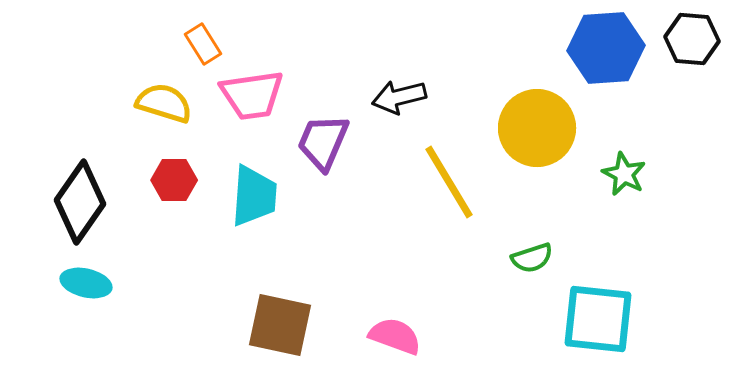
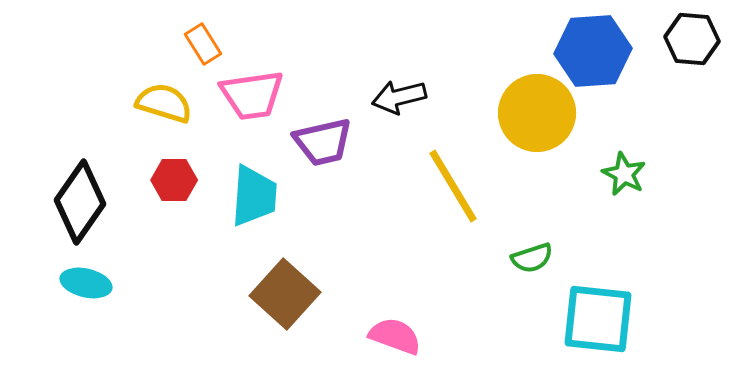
blue hexagon: moved 13 px left, 3 px down
yellow circle: moved 15 px up
purple trapezoid: rotated 126 degrees counterclockwise
yellow line: moved 4 px right, 4 px down
brown square: moved 5 px right, 31 px up; rotated 30 degrees clockwise
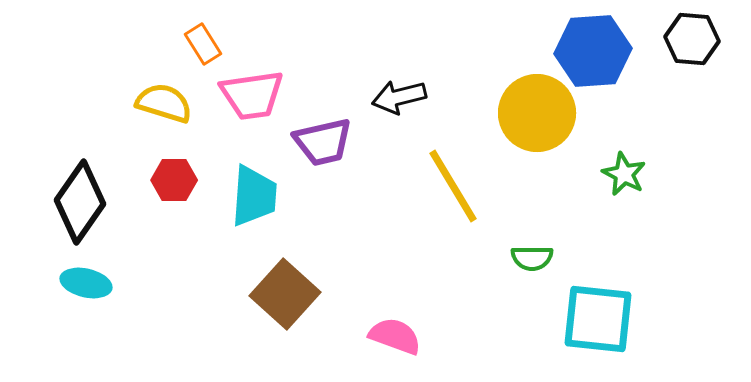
green semicircle: rotated 18 degrees clockwise
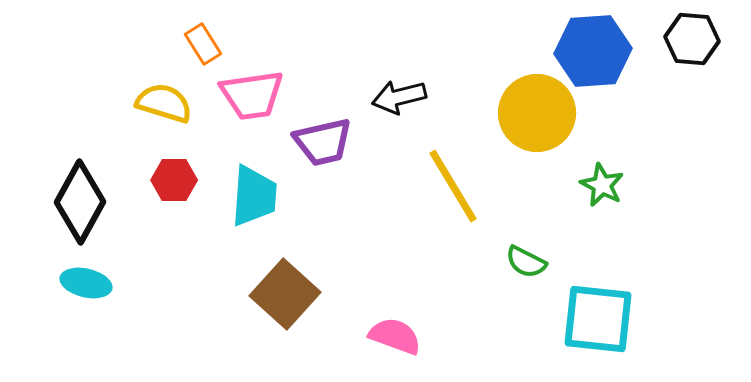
green star: moved 22 px left, 11 px down
black diamond: rotated 6 degrees counterclockwise
green semicircle: moved 6 px left, 4 px down; rotated 27 degrees clockwise
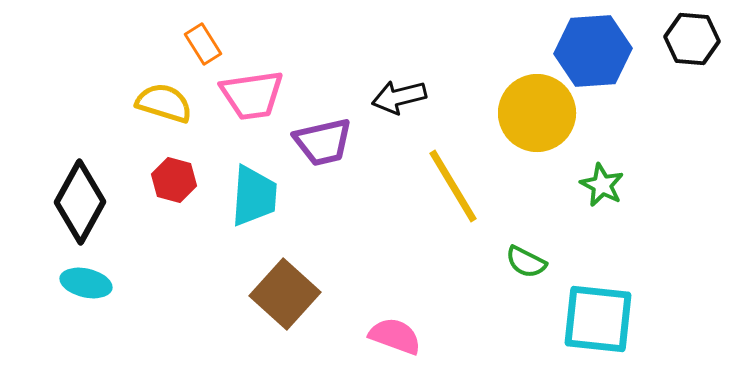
red hexagon: rotated 15 degrees clockwise
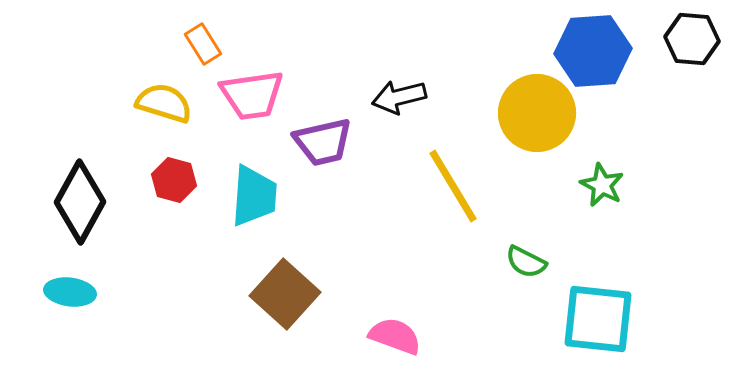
cyan ellipse: moved 16 px left, 9 px down; rotated 6 degrees counterclockwise
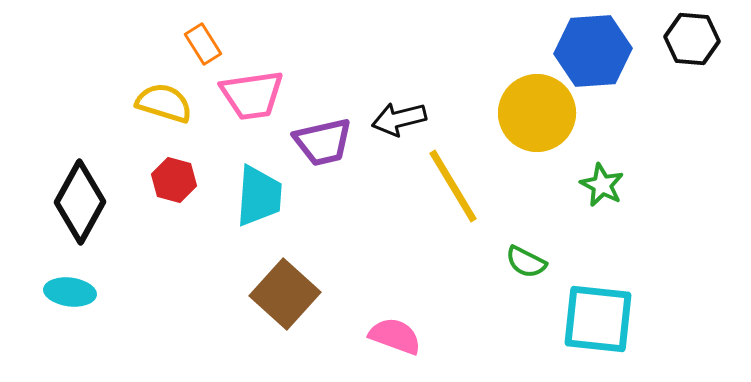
black arrow: moved 22 px down
cyan trapezoid: moved 5 px right
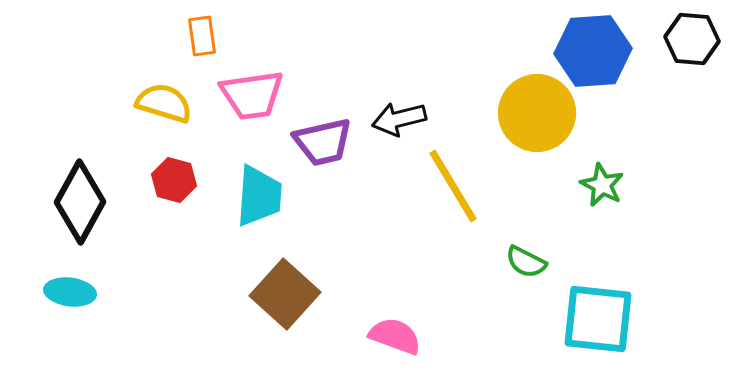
orange rectangle: moved 1 px left, 8 px up; rotated 24 degrees clockwise
